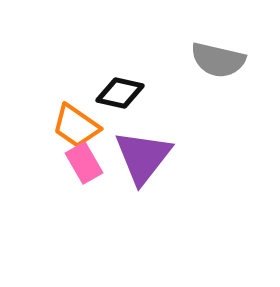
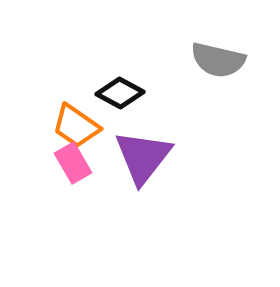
black diamond: rotated 15 degrees clockwise
pink rectangle: moved 11 px left
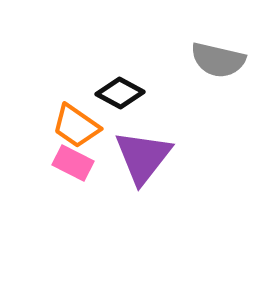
pink rectangle: rotated 33 degrees counterclockwise
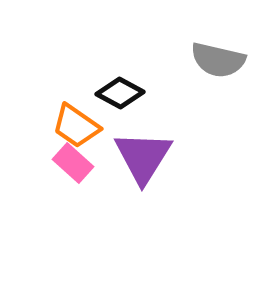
purple triangle: rotated 6 degrees counterclockwise
pink rectangle: rotated 15 degrees clockwise
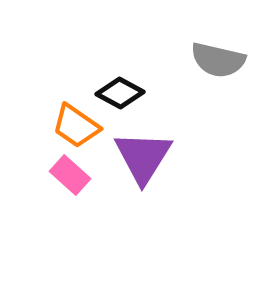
pink rectangle: moved 3 px left, 12 px down
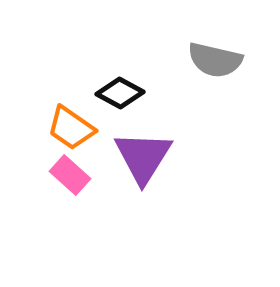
gray semicircle: moved 3 px left
orange trapezoid: moved 5 px left, 2 px down
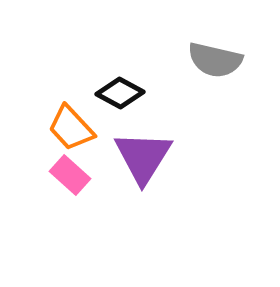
orange trapezoid: rotated 12 degrees clockwise
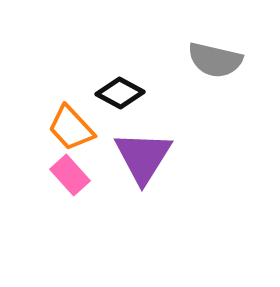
pink rectangle: rotated 6 degrees clockwise
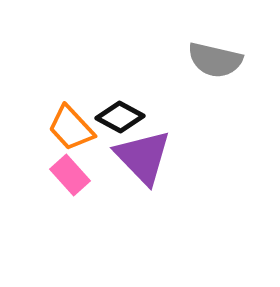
black diamond: moved 24 px down
purple triangle: rotated 16 degrees counterclockwise
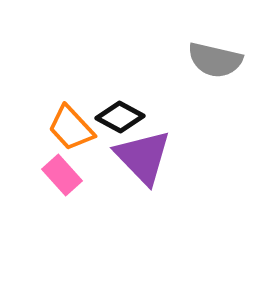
pink rectangle: moved 8 px left
